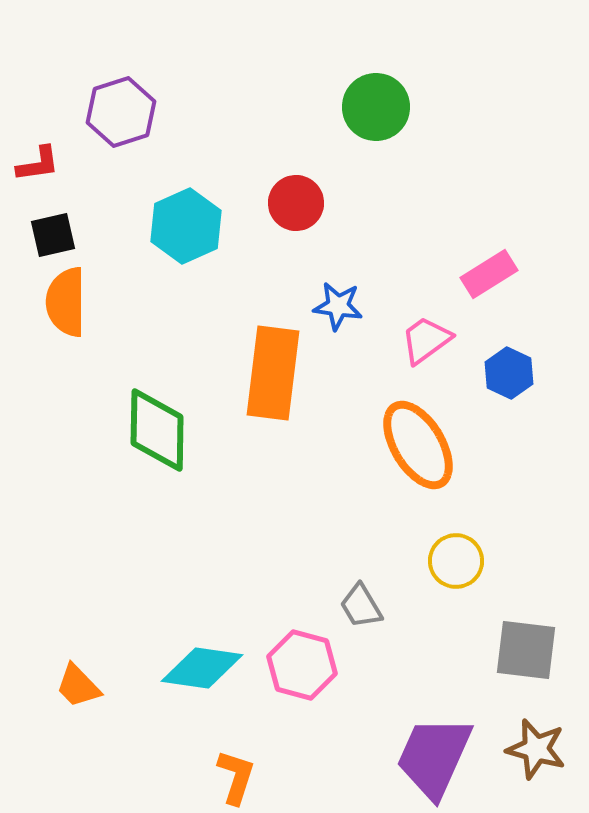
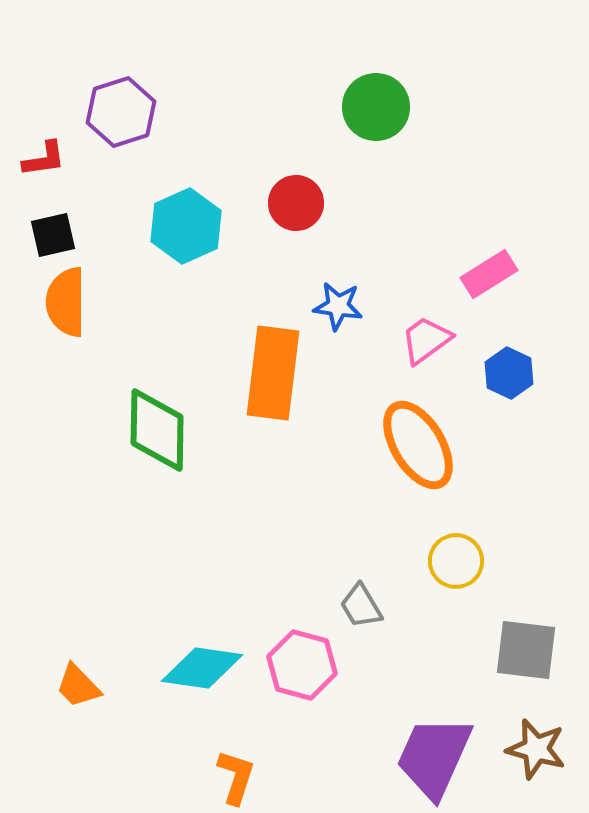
red L-shape: moved 6 px right, 5 px up
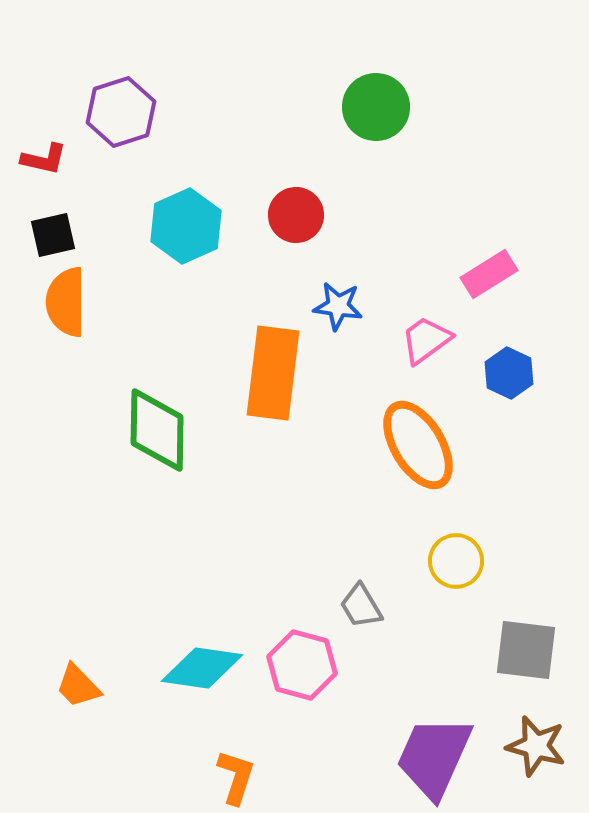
red L-shape: rotated 21 degrees clockwise
red circle: moved 12 px down
brown star: moved 3 px up
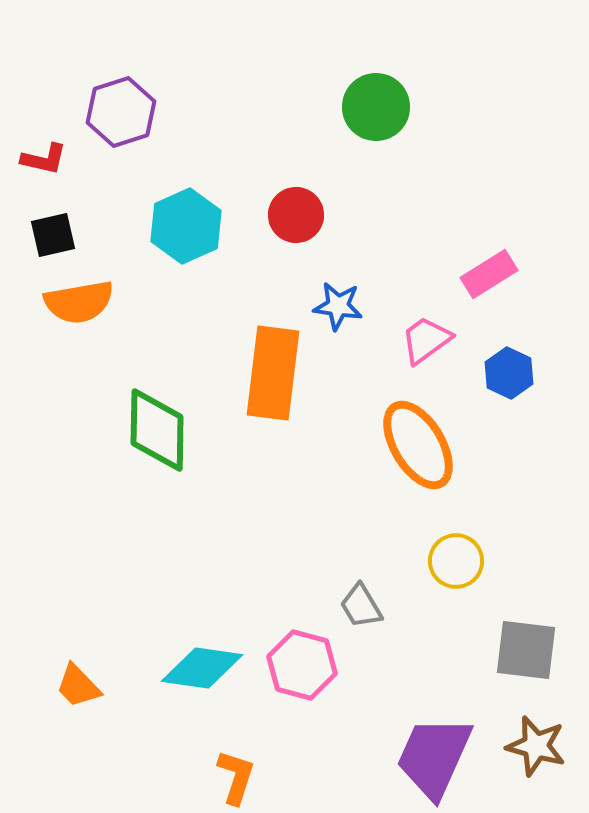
orange semicircle: moved 13 px right; rotated 100 degrees counterclockwise
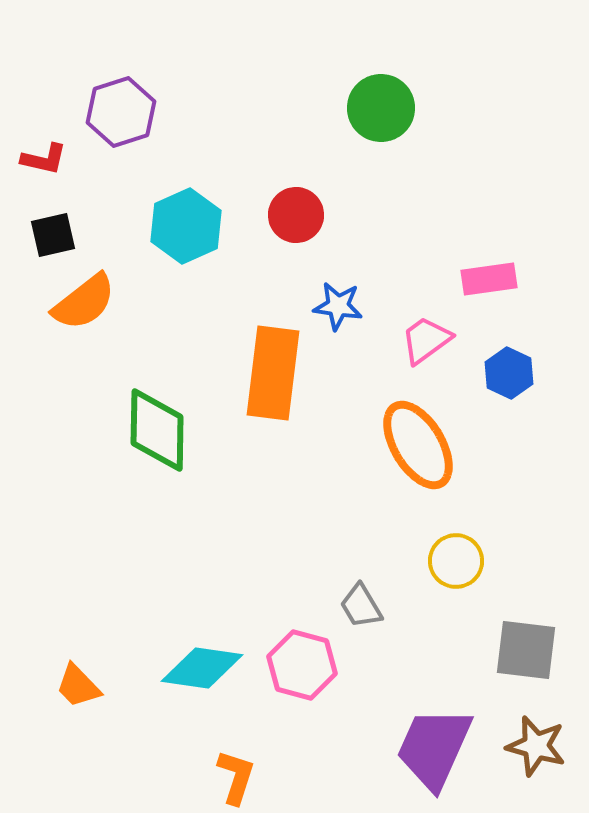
green circle: moved 5 px right, 1 px down
pink rectangle: moved 5 px down; rotated 24 degrees clockwise
orange semicircle: moved 5 px right; rotated 28 degrees counterclockwise
purple trapezoid: moved 9 px up
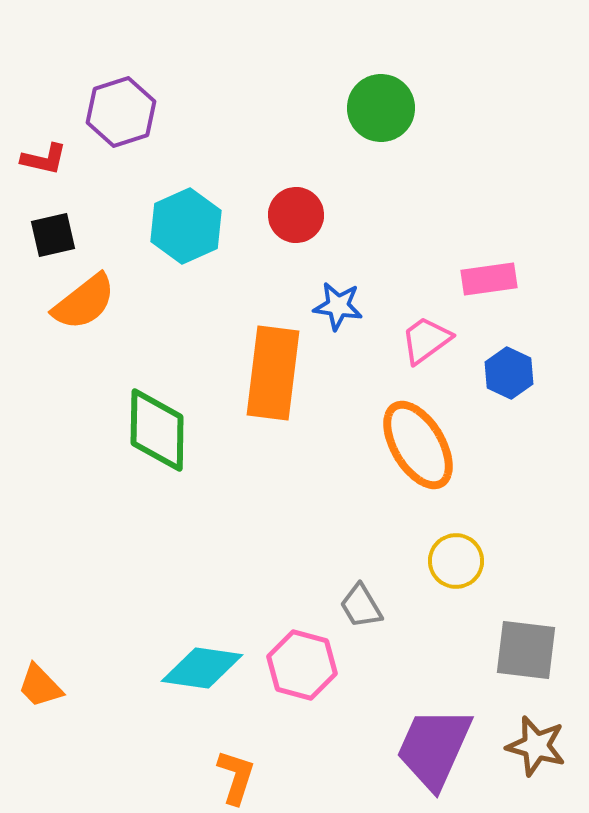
orange trapezoid: moved 38 px left
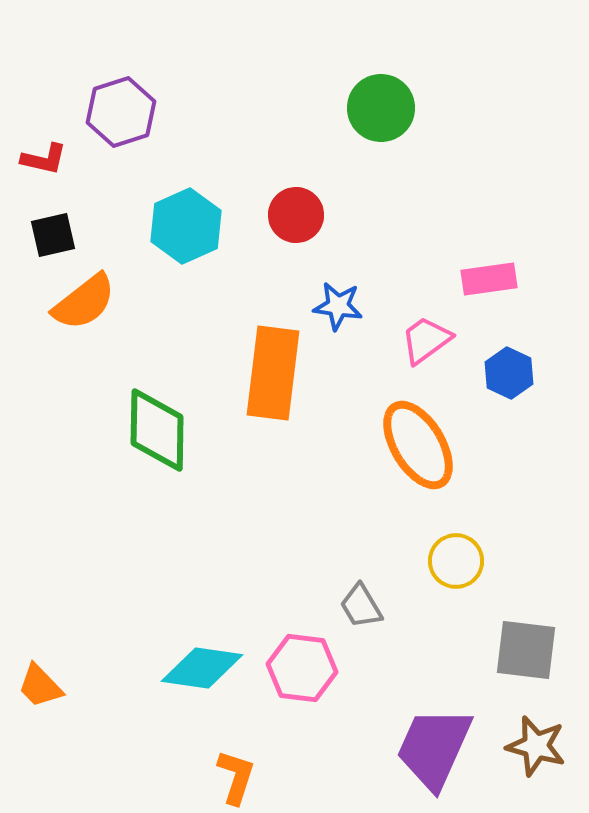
pink hexagon: moved 3 px down; rotated 8 degrees counterclockwise
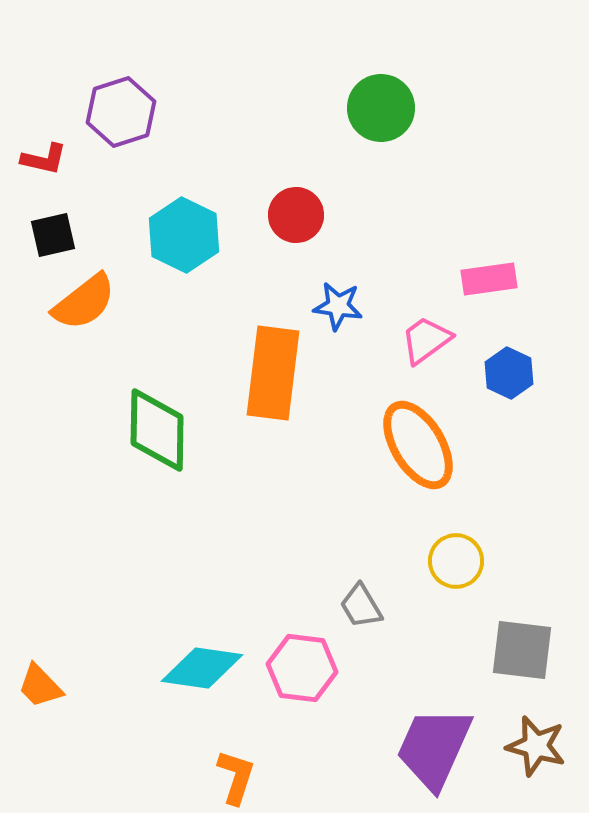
cyan hexagon: moved 2 px left, 9 px down; rotated 10 degrees counterclockwise
gray square: moved 4 px left
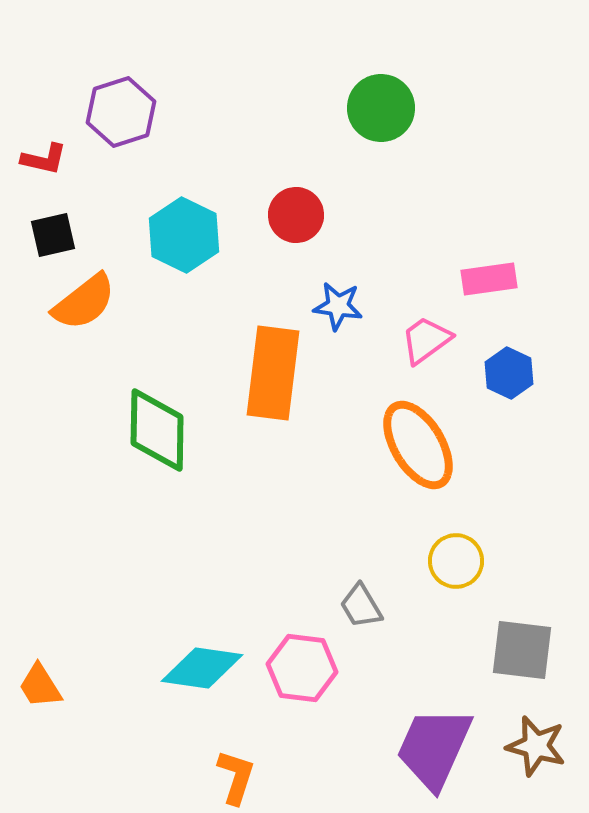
orange trapezoid: rotated 12 degrees clockwise
